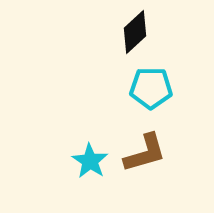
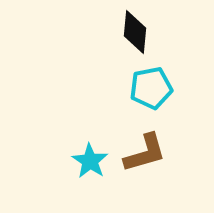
black diamond: rotated 42 degrees counterclockwise
cyan pentagon: rotated 12 degrees counterclockwise
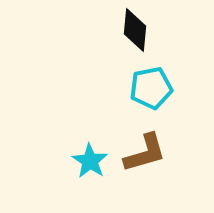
black diamond: moved 2 px up
